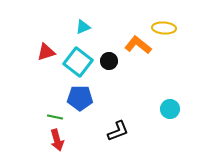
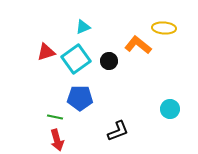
cyan square: moved 2 px left, 3 px up; rotated 16 degrees clockwise
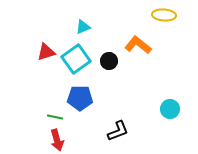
yellow ellipse: moved 13 px up
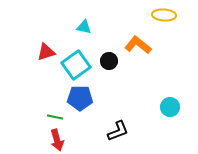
cyan triangle: moved 1 px right; rotated 35 degrees clockwise
cyan square: moved 6 px down
cyan circle: moved 2 px up
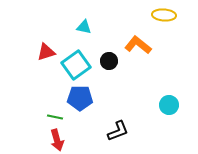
cyan circle: moved 1 px left, 2 px up
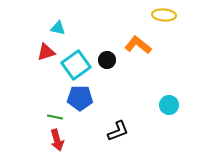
cyan triangle: moved 26 px left, 1 px down
black circle: moved 2 px left, 1 px up
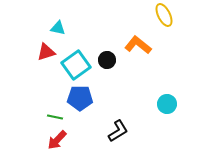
yellow ellipse: rotated 60 degrees clockwise
cyan circle: moved 2 px left, 1 px up
black L-shape: rotated 10 degrees counterclockwise
red arrow: rotated 60 degrees clockwise
